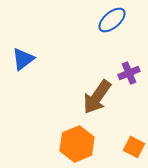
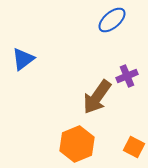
purple cross: moved 2 px left, 3 px down
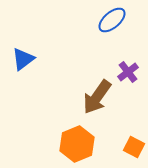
purple cross: moved 1 px right, 4 px up; rotated 15 degrees counterclockwise
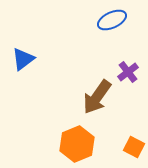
blue ellipse: rotated 16 degrees clockwise
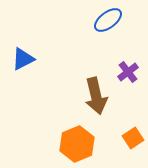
blue ellipse: moved 4 px left; rotated 12 degrees counterclockwise
blue triangle: rotated 10 degrees clockwise
brown arrow: moved 1 px left, 1 px up; rotated 48 degrees counterclockwise
orange square: moved 1 px left, 9 px up; rotated 30 degrees clockwise
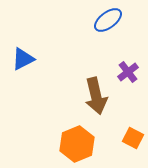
orange square: rotated 30 degrees counterclockwise
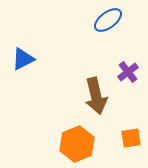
orange square: moved 2 px left; rotated 35 degrees counterclockwise
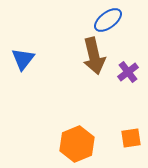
blue triangle: rotated 25 degrees counterclockwise
brown arrow: moved 2 px left, 40 px up
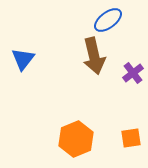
purple cross: moved 5 px right, 1 px down
orange hexagon: moved 1 px left, 5 px up
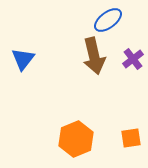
purple cross: moved 14 px up
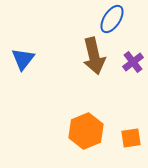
blue ellipse: moved 4 px right, 1 px up; rotated 20 degrees counterclockwise
purple cross: moved 3 px down
orange hexagon: moved 10 px right, 8 px up
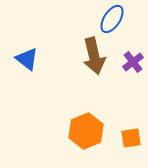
blue triangle: moved 4 px right; rotated 30 degrees counterclockwise
